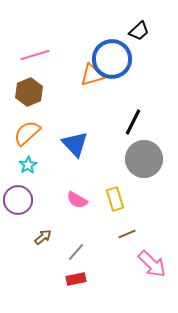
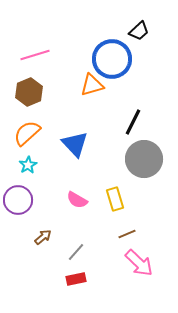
orange triangle: moved 10 px down
pink arrow: moved 13 px left, 1 px up
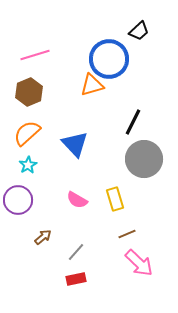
blue circle: moved 3 px left
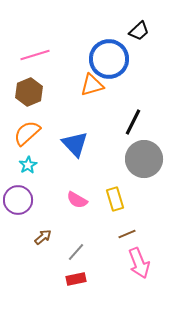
pink arrow: rotated 24 degrees clockwise
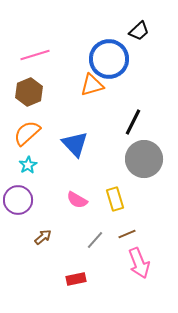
gray line: moved 19 px right, 12 px up
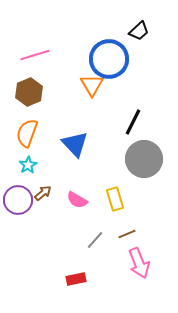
orange triangle: rotated 45 degrees counterclockwise
orange semicircle: rotated 28 degrees counterclockwise
brown arrow: moved 44 px up
